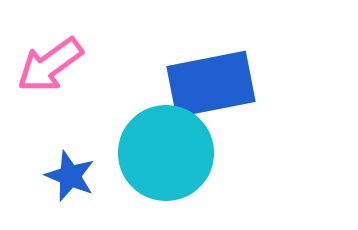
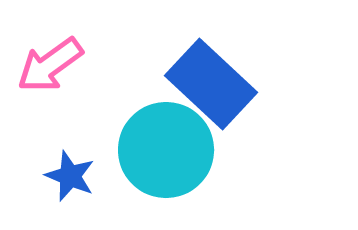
blue rectangle: rotated 54 degrees clockwise
cyan circle: moved 3 px up
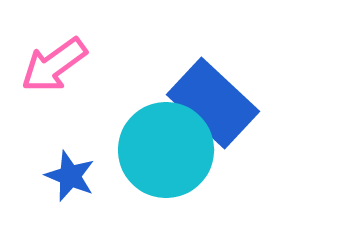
pink arrow: moved 4 px right
blue rectangle: moved 2 px right, 19 px down
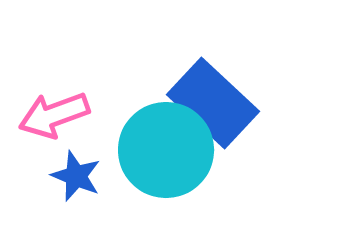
pink arrow: moved 50 px down; rotated 16 degrees clockwise
blue star: moved 6 px right
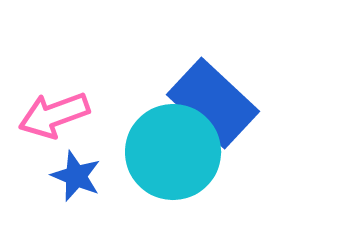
cyan circle: moved 7 px right, 2 px down
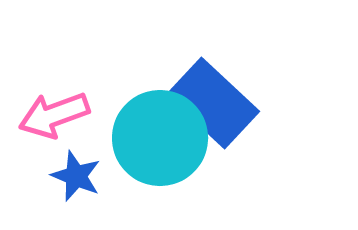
cyan circle: moved 13 px left, 14 px up
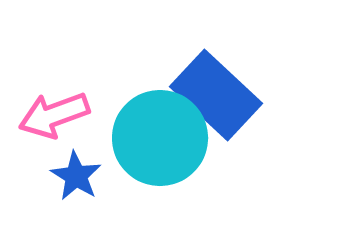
blue rectangle: moved 3 px right, 8 px up
blue star: rotated 9 degrees clockwise
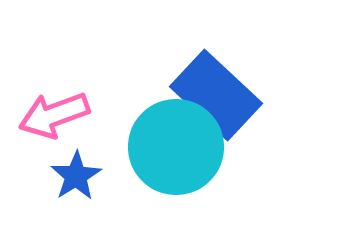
cyan circle: moved 16 px right, 9 px down
blue star: rotated 9 degrees clockwise
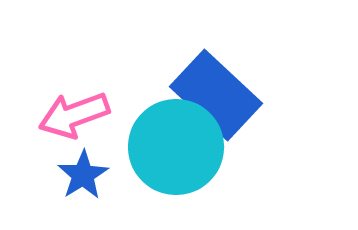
pink arrow: moved 20 px right
blue star: moved 7 px right, 1 px up
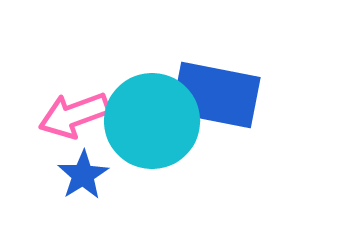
blue rectangle: rotated 32 degrees counterclockwise
cyan circle: moved 24 px left, 26 px up
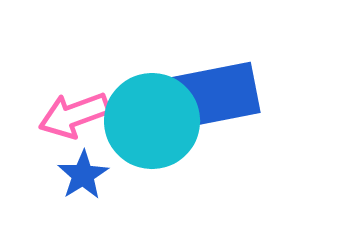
blue rectangle: rotated 22 degrees counterclockwise
